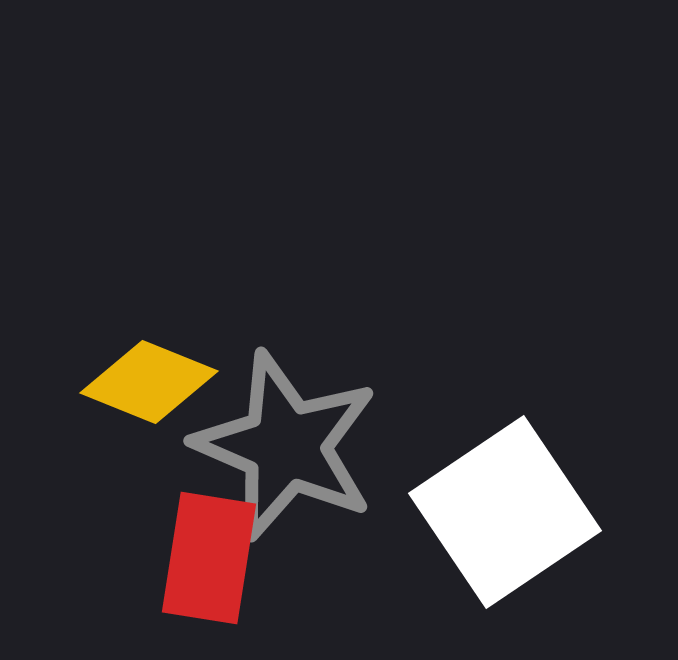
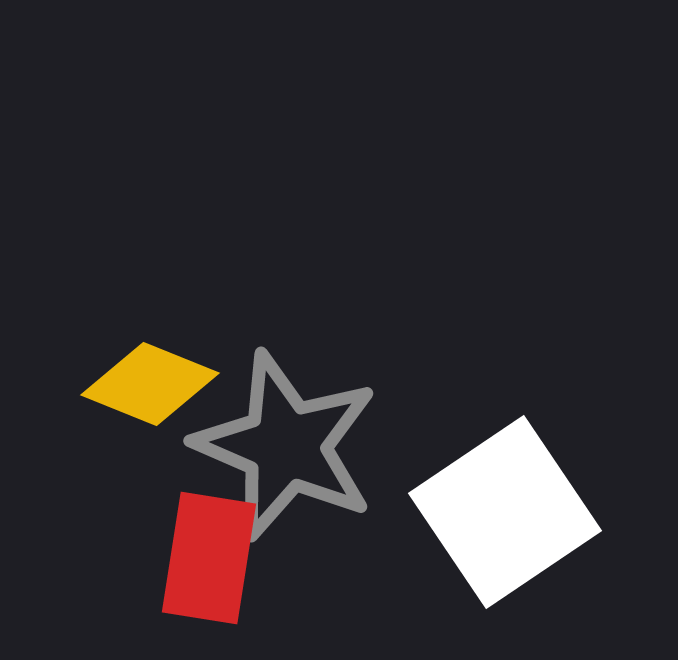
yellow diamond: moved 1 px right, 2 px down
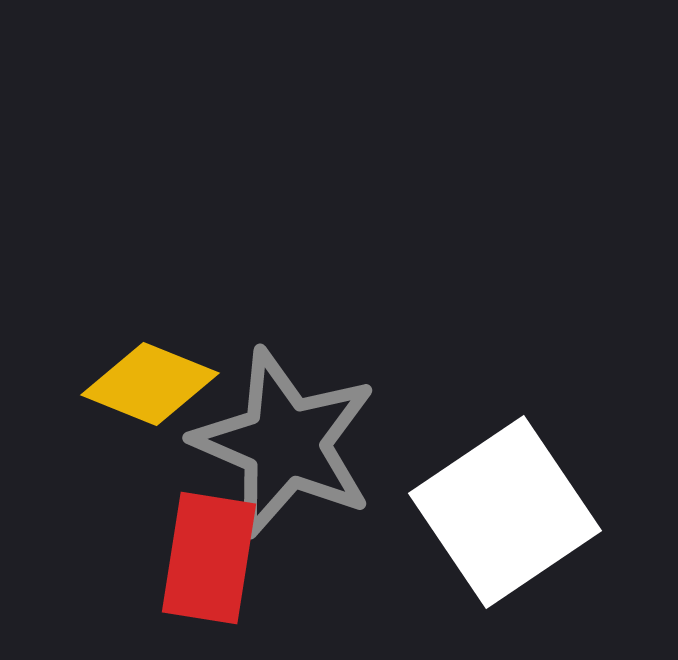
gray star: moved 1 px left, 3 px up
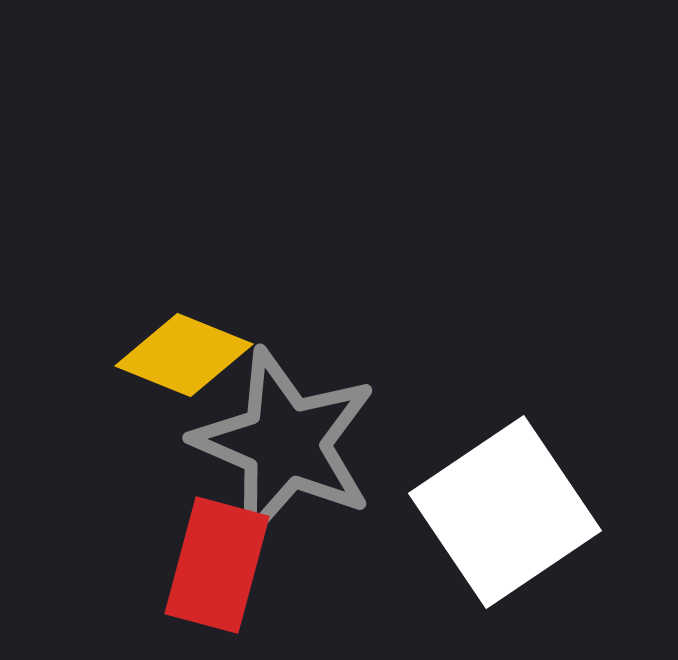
yellow diamond: moved 34 px right, 29 px up
red rectangle: moved 8 px right, 7 px down; rotated 6 degrees clockwise
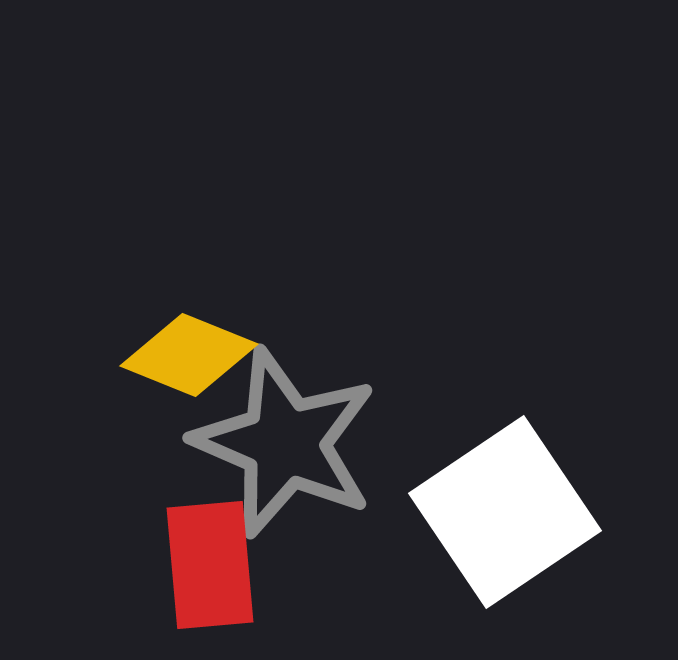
yellow diamond: moved 5 px right
red rectangle: moved 7 px left; rotated 20 degrees counterclockwise
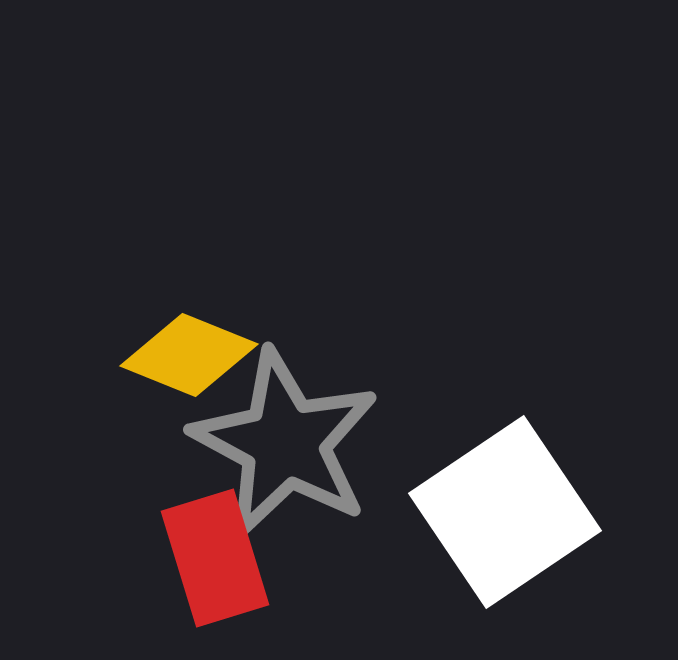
gray star: rotated 5 degrees clockwise
red rectangle: moved 5 px right, 7 px up; rotated 12 degrees counterclockwise
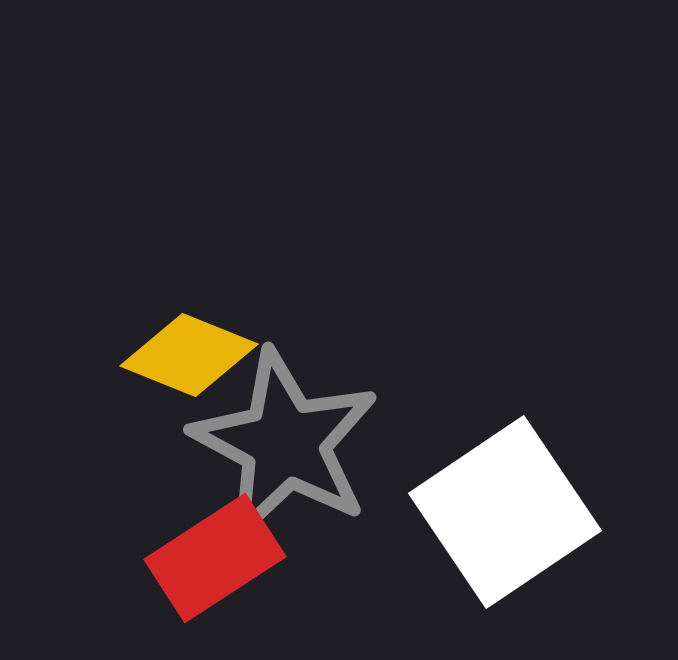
red rectangle: rotated 74 degrees clockwise
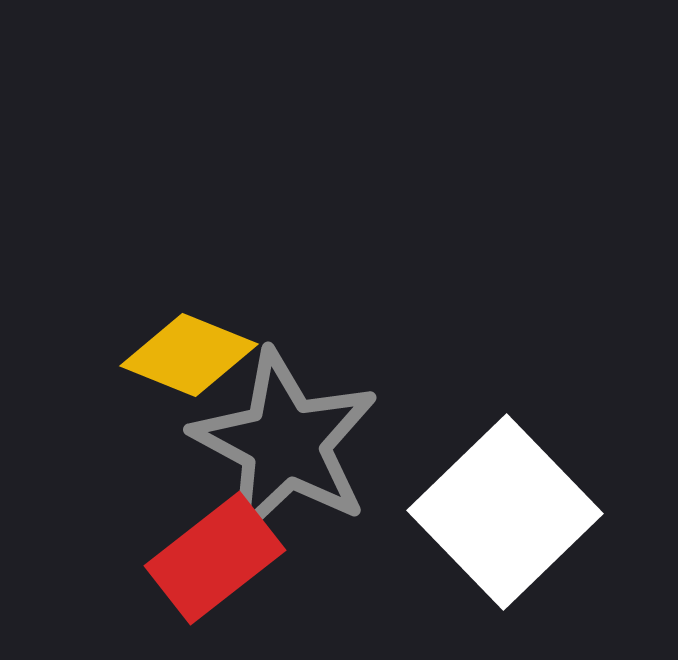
white square: rotated 10 degrees counterclockwise
red rectangle: rotated 5 degrees counterclockwise
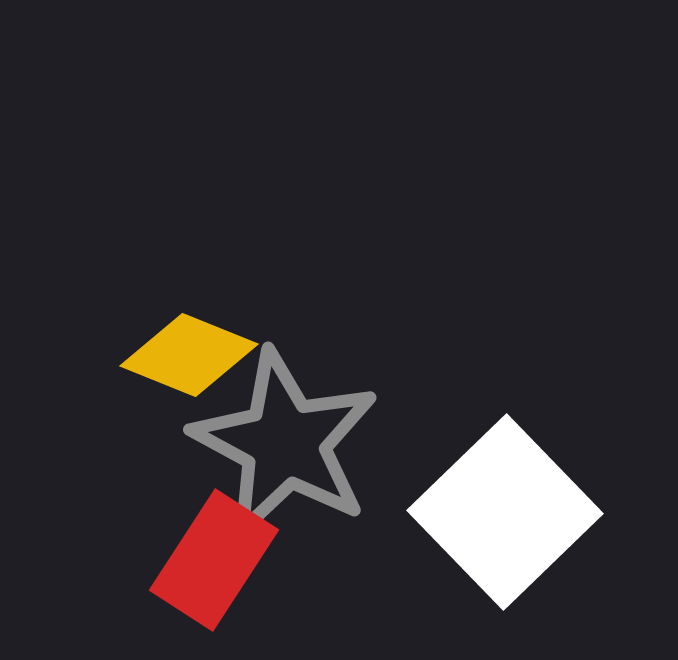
red rectangle: moved 1 px left, 2 px down; rotated 19 degrees counterclockwise
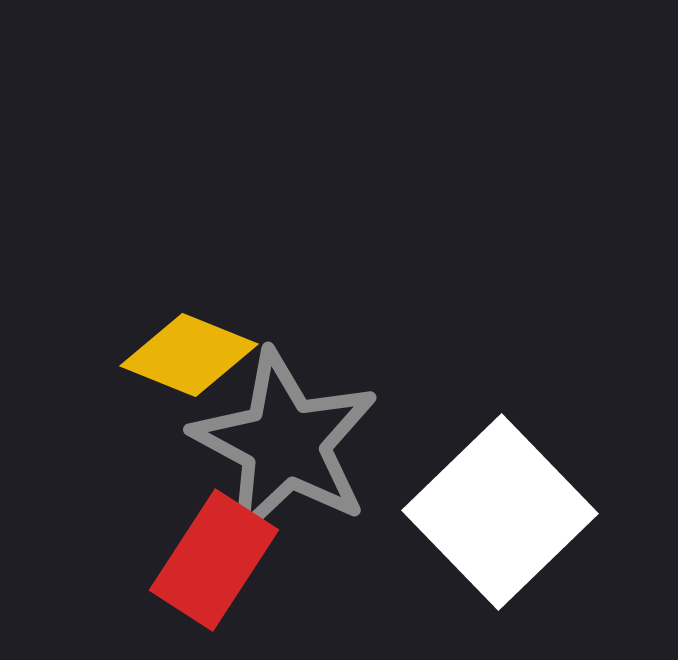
white square: moved 5 px left
